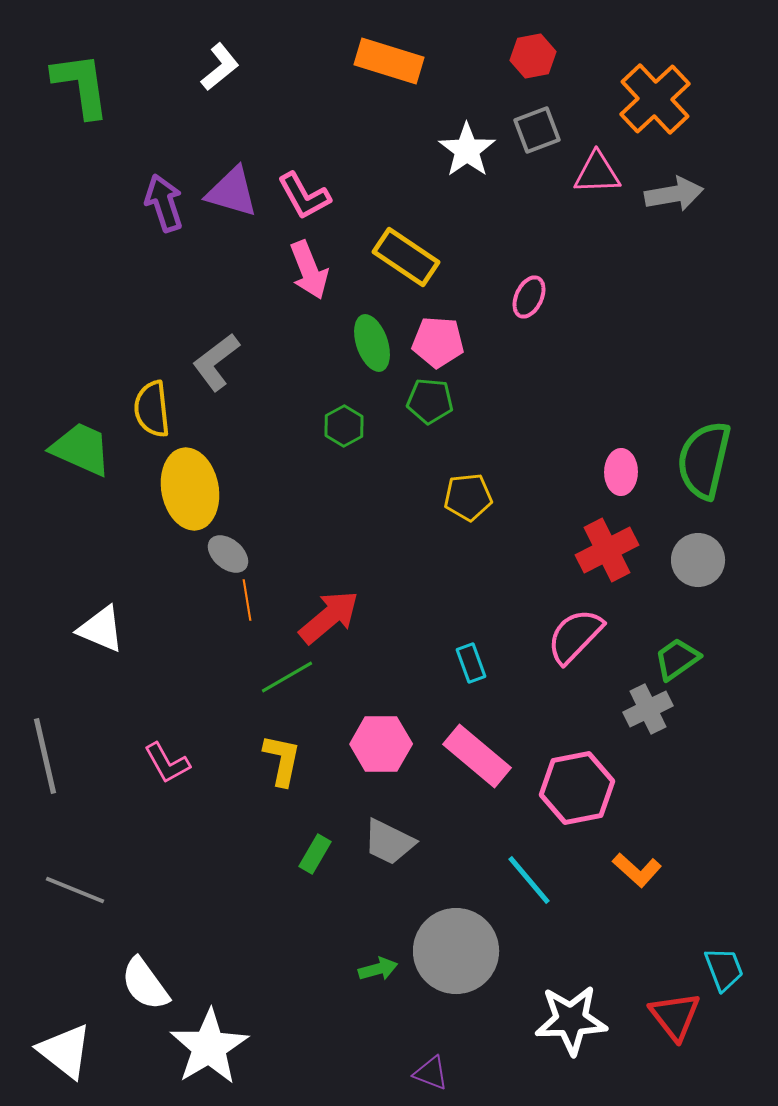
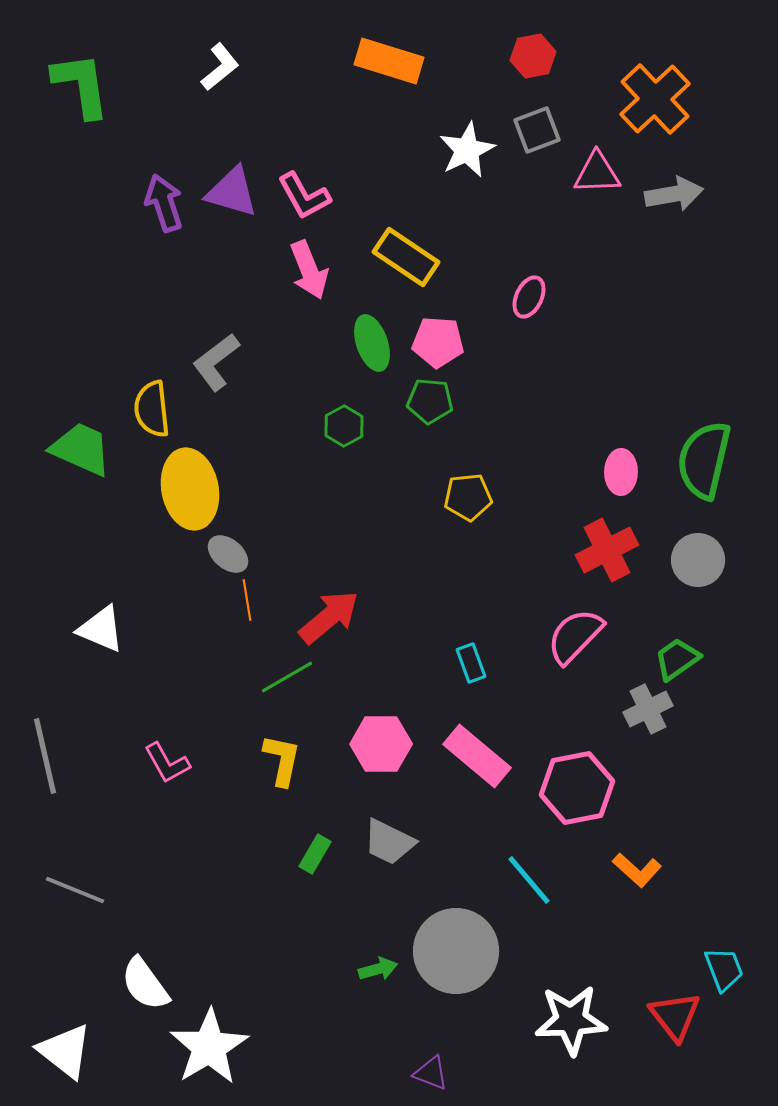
white star at (467, 150): rotated 10 degrees clockwise
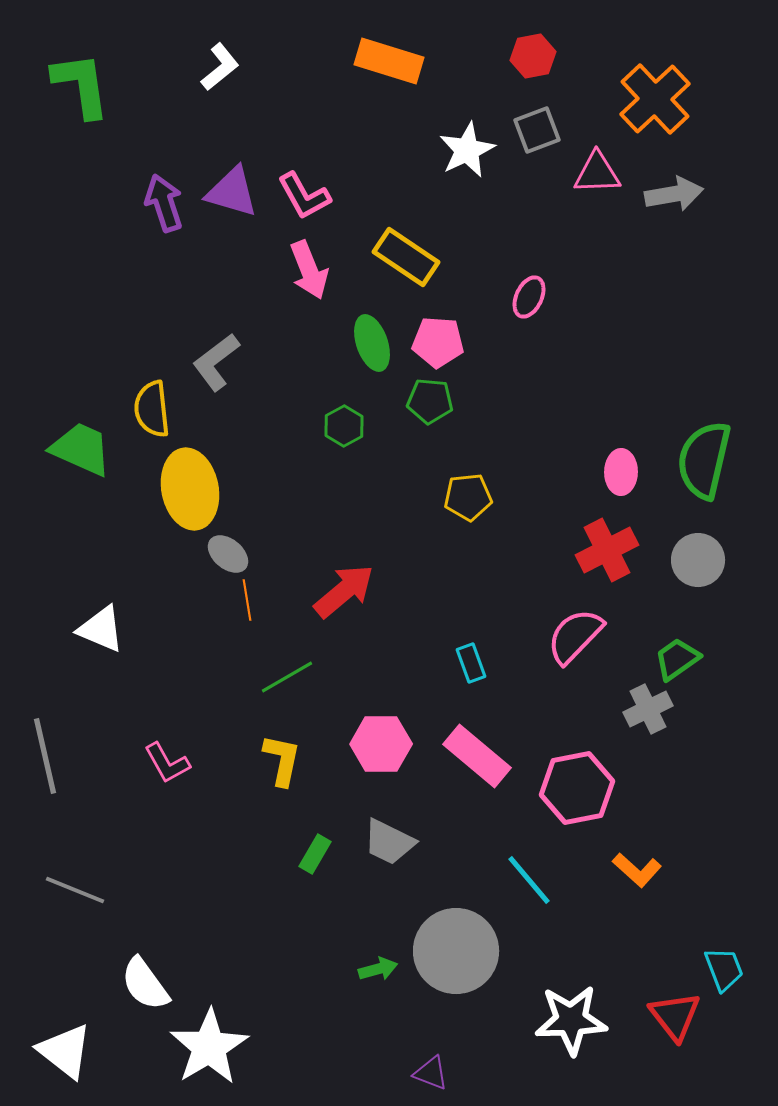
red arrow at (329, 617): moved 15 px right, 26 px up
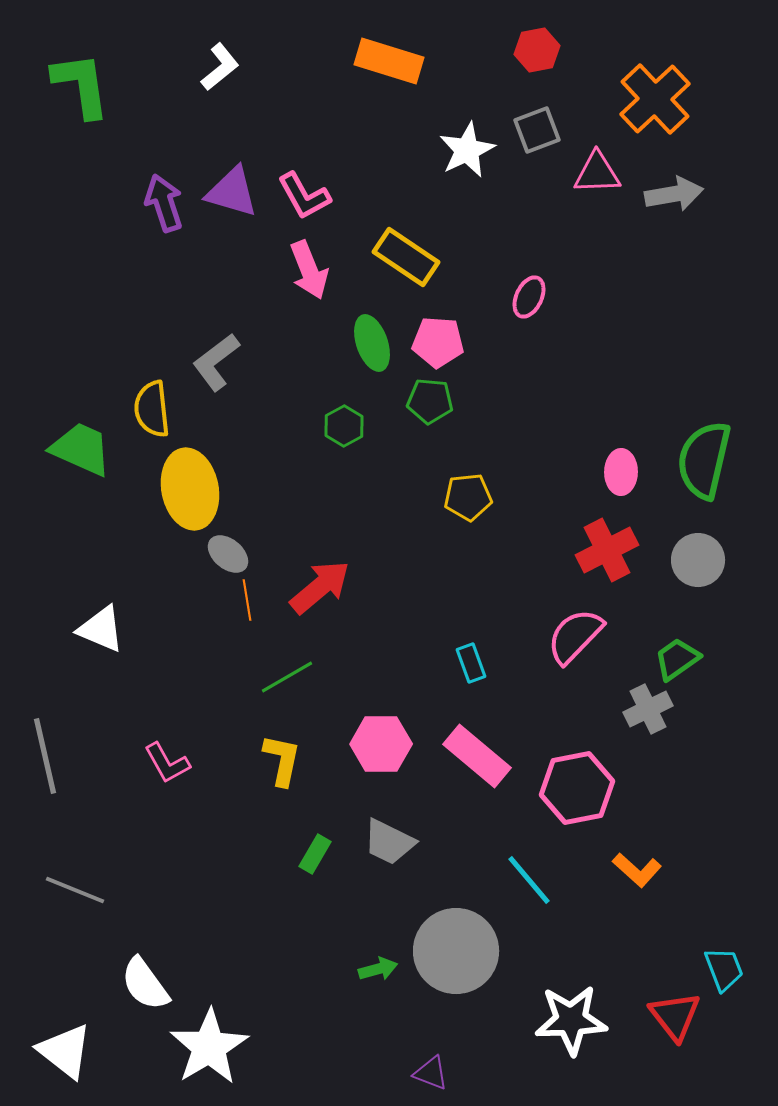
red hexagon at (533, 56): moved 4 px right, 6 px up
red arrow at (344, 591): moved 24 px left, 4 px up
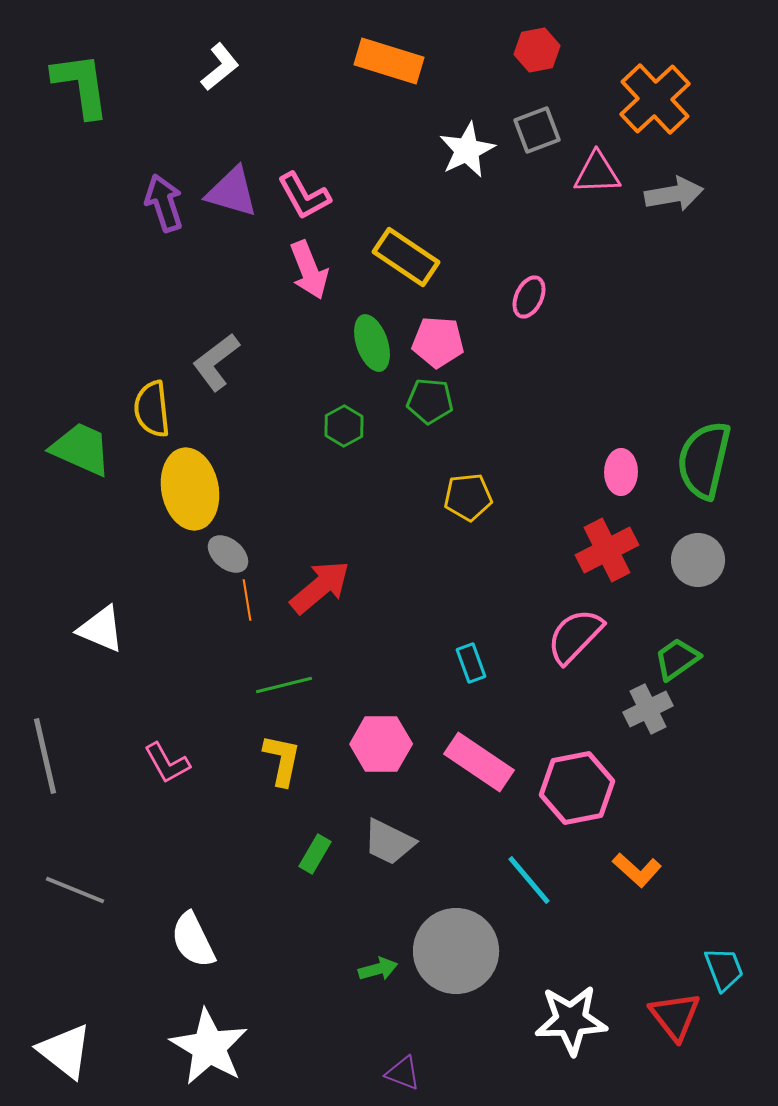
green line at (287, 677): moved 3 px left, 8 px down; rotated 16 degrees clockwise
pink rectangle at (477, 756): moved 2 px right, 6 px down; rotated 6 degrees counterclockwise
white semicircle at (145, 984): moved 48 px right, 44 px up; rotated 10 degrees clockwise
white star at (209, 1047): rotated 10 degrees counterclockwise
purple triangle at (431, 1073): moved 28 px left
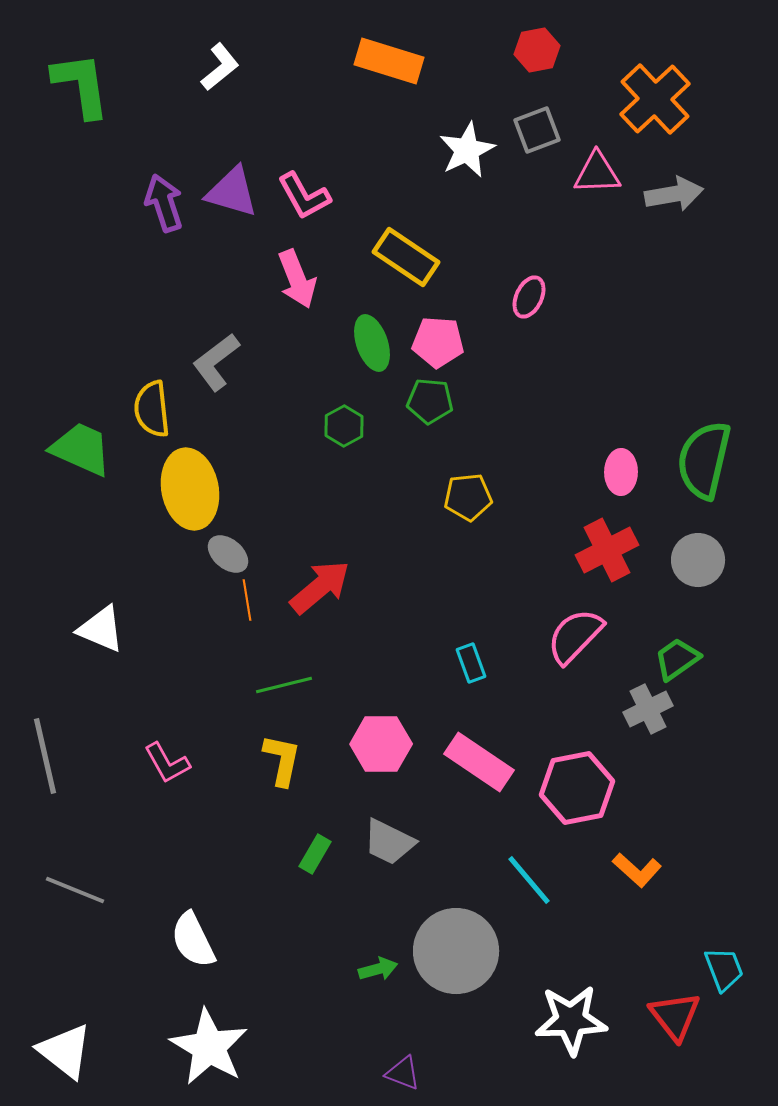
pink arrow at (309, 270): moved 12 px left, 9 px down
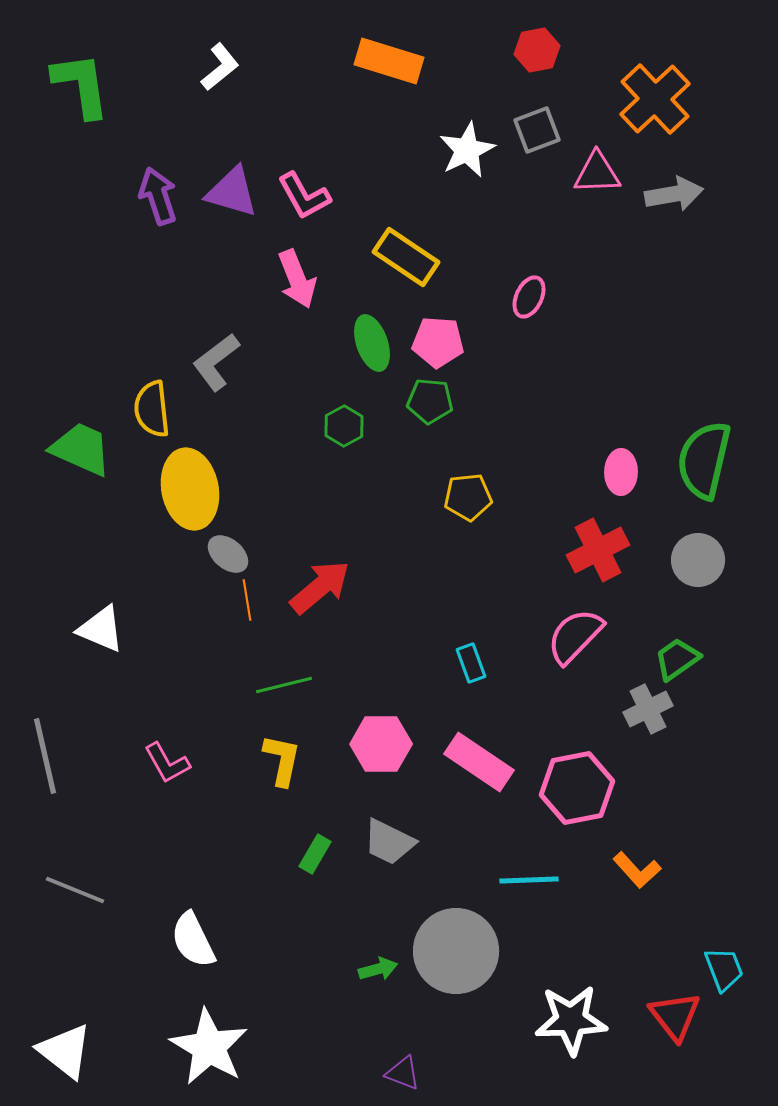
purple arrow at (164, 203): moved 6 px left, 7 px up
red cross at (607, 550): moved 9 px left
orange L-shape at (637, 870): rotated 6 degrees clockwise
cyan line at (529, 880): rotated 52 degrees counterclockwise
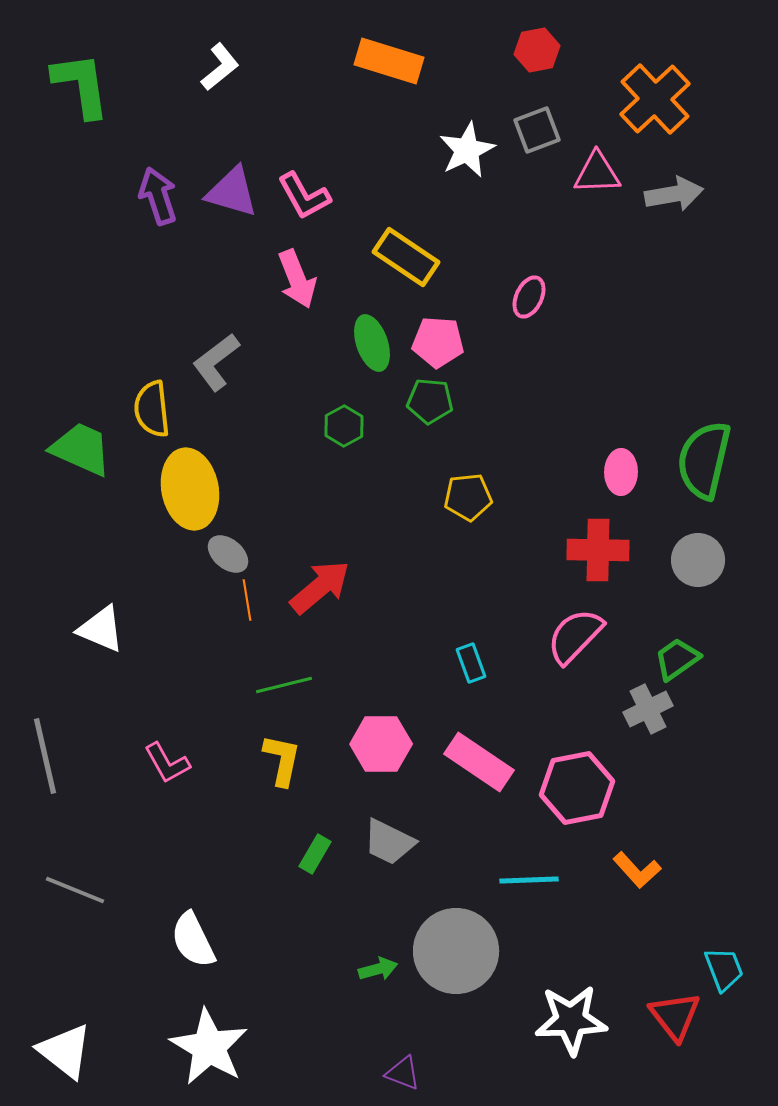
red cross at (598, 550): rotated 28 degrees clockwise
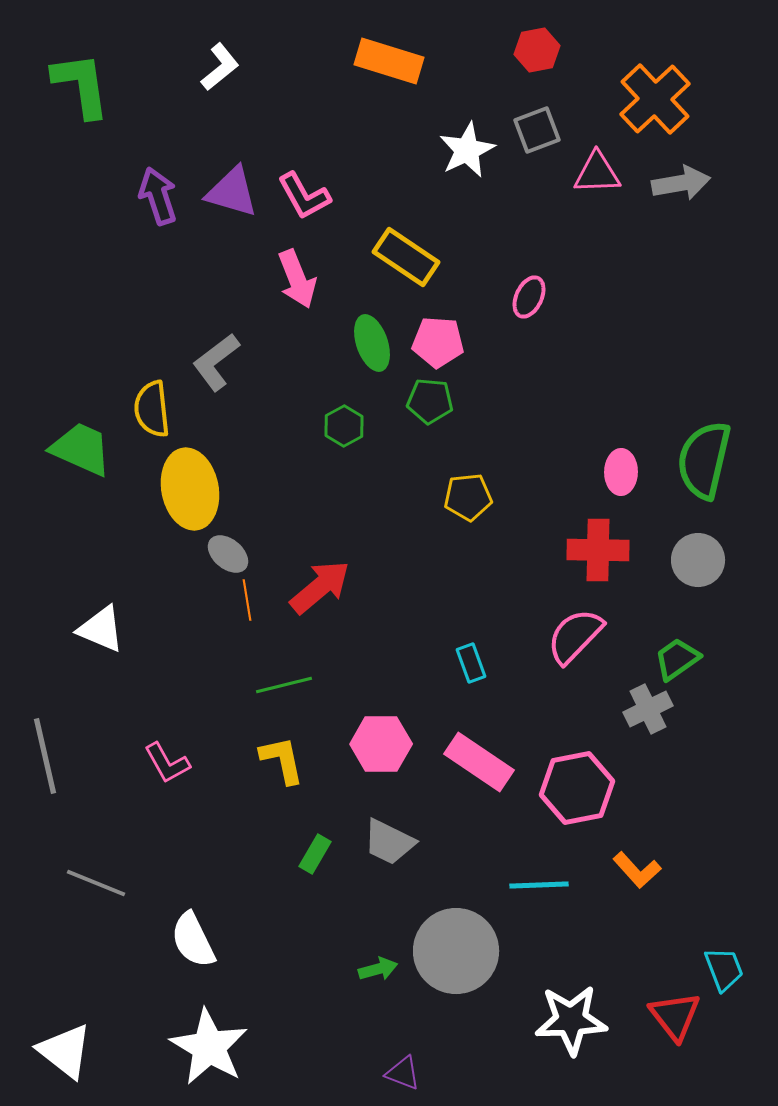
gray arrow at (674, 194): moved 7 px right, 11 px up
yellow L-shape at (282, 760): rotated 24 degrees counterclockwise
cyan line at (529, 880): moved 10 px right, 5 px down
gray line at (75, 890): moved 21 px right, 7 px up
